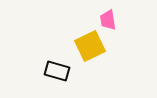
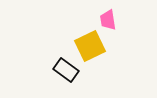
black rectangle: moved 9 px right, 1 px up; rotated 20 degrees clockwise
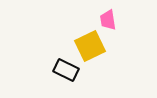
black rectangle: rotated 10 degrees counterclockwise
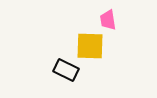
yellow square: rotated 28 degrees clockwise
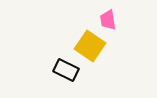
yellow square: rotated 32 degrees clockwise
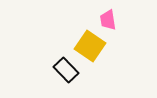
black rectangle: rotated 20 degrees clockwise
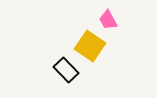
pink trapezoid: rotated 20 degrees counterclockwise
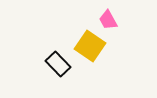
black rectangle: moved 8 px left, 6 px up
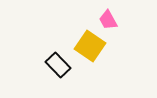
black rectangle: moved 1 px down
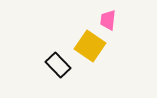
pink trapezoid: rotated 35 degrees clockwise
